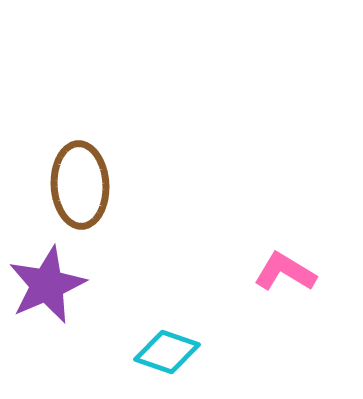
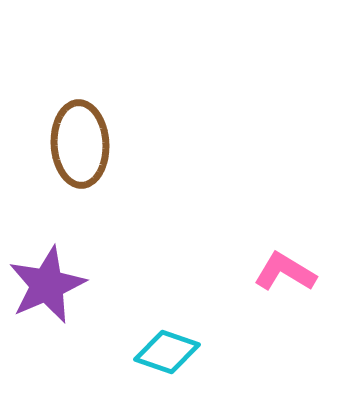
brown ellipse: moved 41 px up
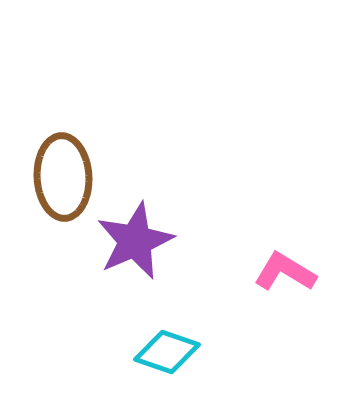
brown ellipse: moved 17 px left, 33 px down
purple star: moved 88 px right, 44 px up
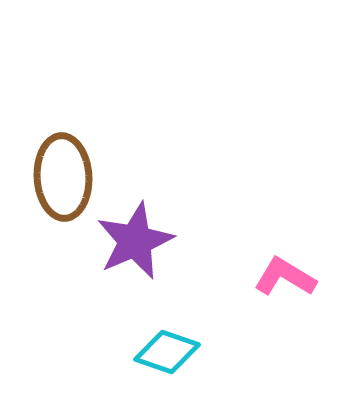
pink L-shape: moved 5 px down
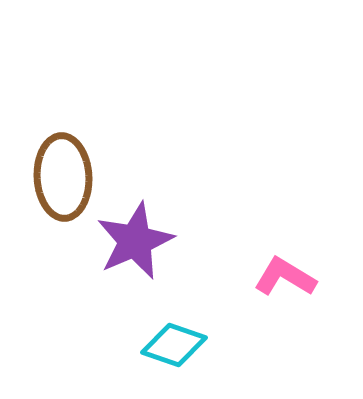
cyan diamond: moved 7 px right, 7 px up
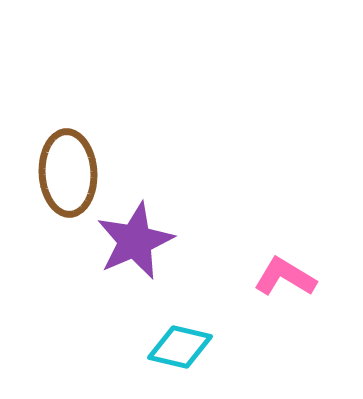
brown ellipse: moved 5 px right, 4 px up
cyan diamond: moved 6 px right, 2 px down; rotated 6 degrees counterclockwise
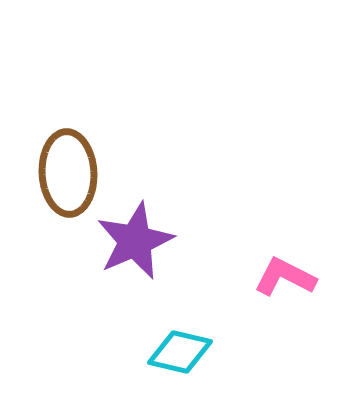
pink L-shape: rotated 4 degrees counterclockwise
cyan diamond: moved 5 px down
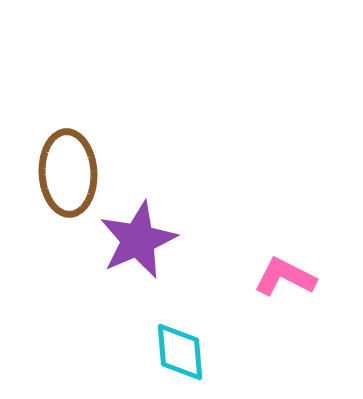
purple star: moved 3 px right, 1 px up
cyan diamond: rotated 72 degrees clockwise
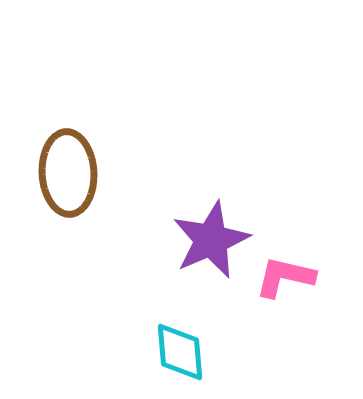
purple star: moved 73 px right
pink L-shape: rotated 14 degrees counterclockwise
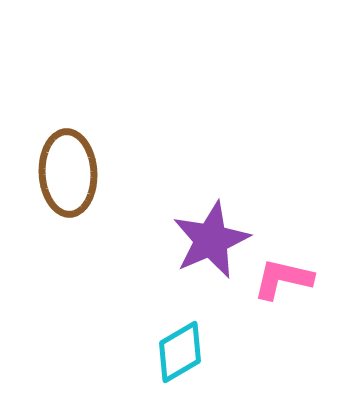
pink L-shape: moved 2 px left, 2 px down
cyan diamond: rotated 64 degrees clockwise
